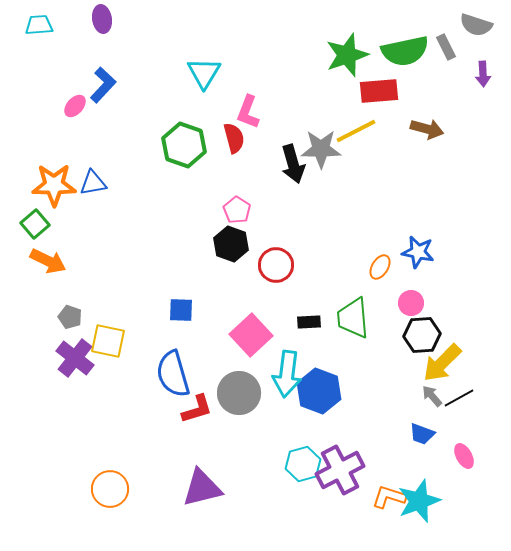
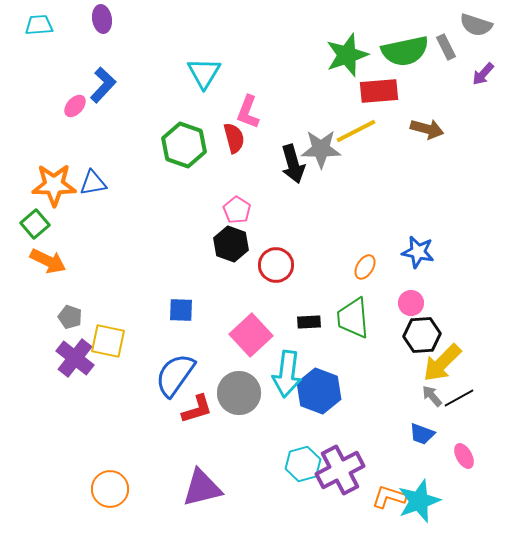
purple arrow at (483, 74): rotated 45 degrees clockwise
orange ellipse at (380, 267): moved 15 px left
blue semicircle at (173, 374): moved 2 px right, 1 px down; rotated 51 degrees clockwise
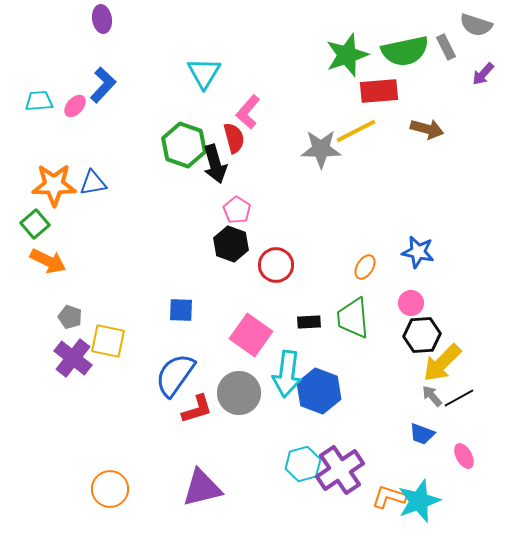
cyan trapezoid at (39, 25): moved 76 px down
pink L-shape at (248, 112): rotated 20 degrees clockwise
black arrow at (293, 164): moved 78 px left
pink square at (251, 335): rotated 12 degrees counterclockwise
purple cross at (75, 358): moved 2 px left
purple cross at (340, 470): rotated 6 degrees counterclockwise
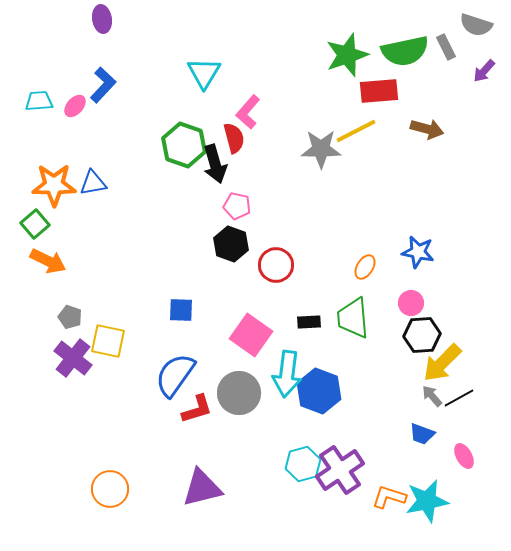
purple arrow at (483, 74): moved 1 px right, 3 px up
pink pentagon at (237, 210): moved 4 px up; rotated 20 degrees counterclockwise
cyan star at (419, 501): moved 8 px right; rotated 9 degrees clockwise
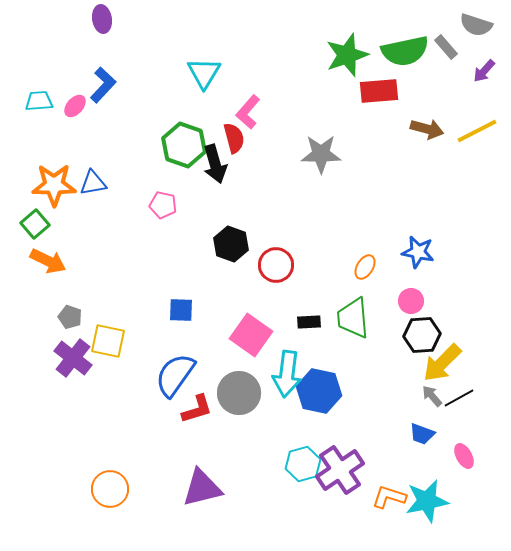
gray rectangle at (446, 47): rotated 15 degrees counterclockwise
yellow line at (356, 131): moved 121 px right
gray star at (321, 149): moved 5 px down
pink pentagon at (237, 206): moved 74 px left, 1 px up
pink circle at (411, 303): moved 2 px up
blue hexagon at (319, 391): rotated 9 degrees counterclockwise
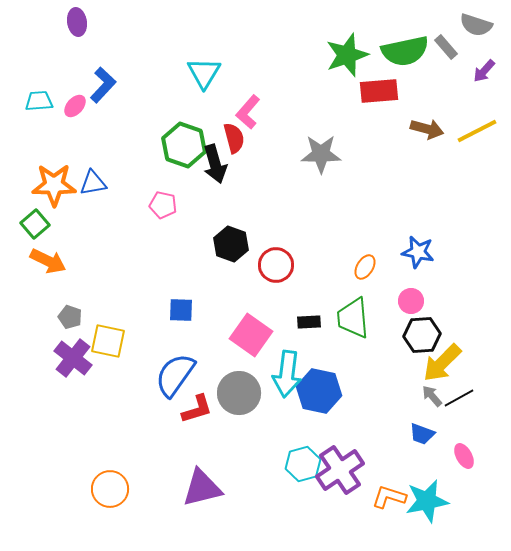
purple ellipse at (102, 19): moved 25 px left, 3 px down
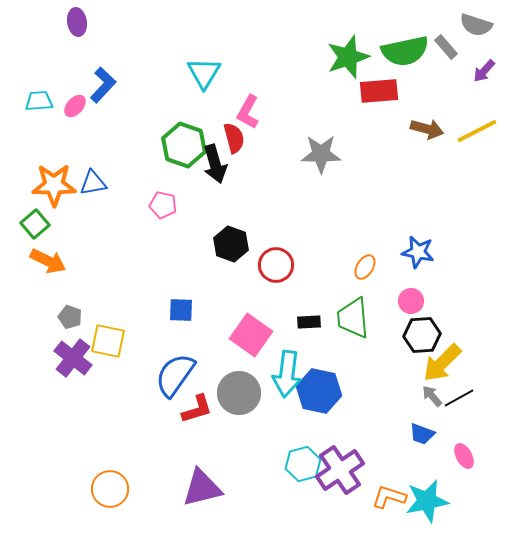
green star at (347, 55): moved 1 px right, 2 px down
pink L-shape at (248, 112): rotated 12 degrees counterclockwise
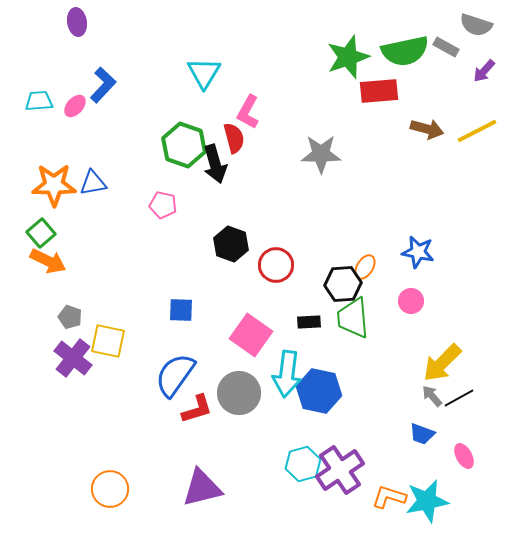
gray rectangle at (446, 47): rotated 20 degrees counterclockwise
green square at (35, 224): moved 6 px right, 9 px down
black hexagon at (422, 335): moved 79 px left, 51 px up
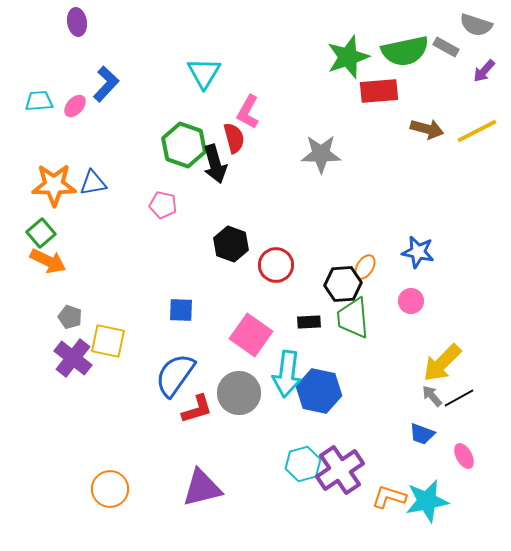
blue L-shape at (103, 85): moved 3 px right, 1 px up
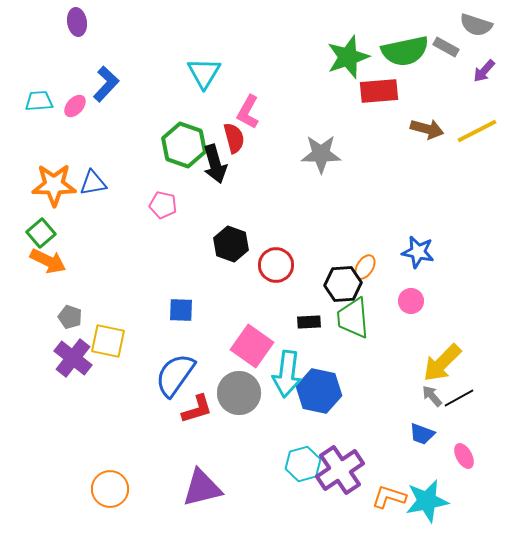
pink square at (251, 335): moved 1 px right, 11 px down
